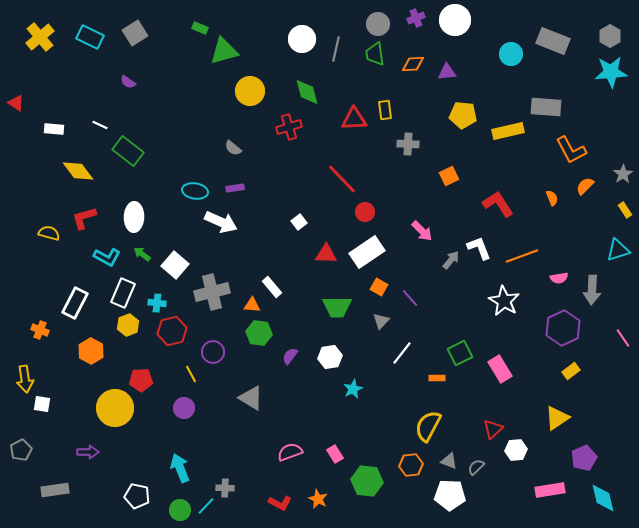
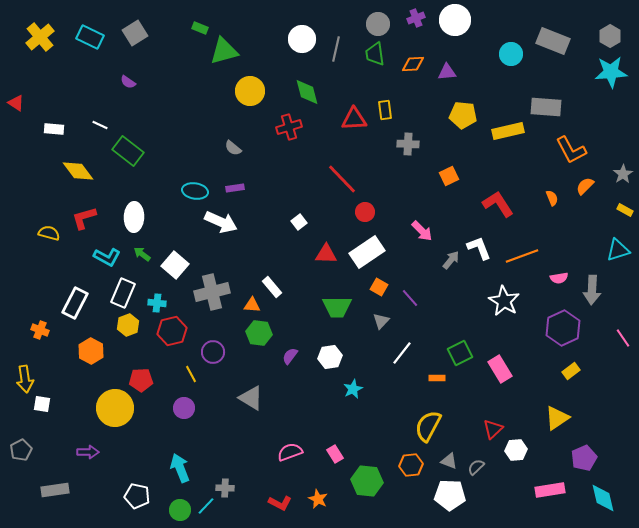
yellow rectangle at (625, 210): rotated 28 degrees counterclockwise
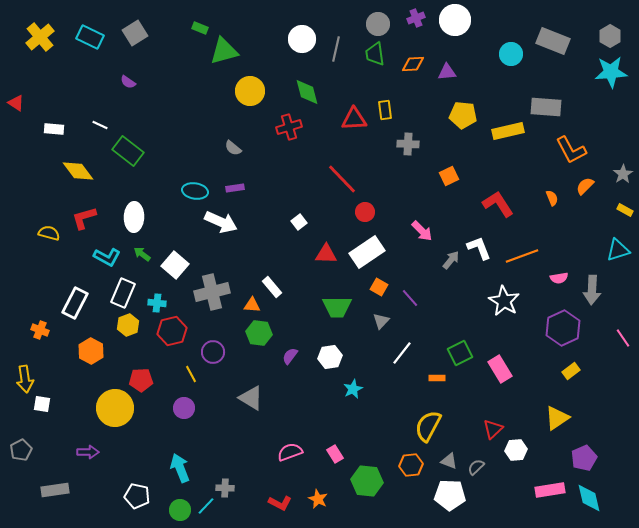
cyan diamond at (603, 498): moved 14 px left
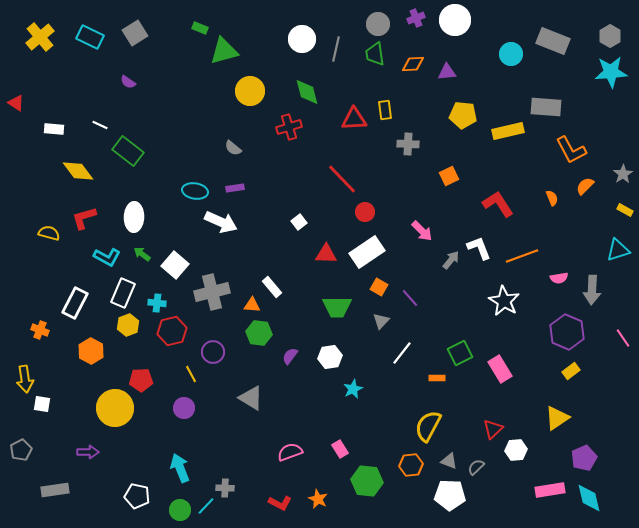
purple hexagon at (563, 328): moved 4 px right, 4 px down; rotated 12 degrees counterclockwise
pink rectangle at (335, 454): moved 5 px right, 5 px up
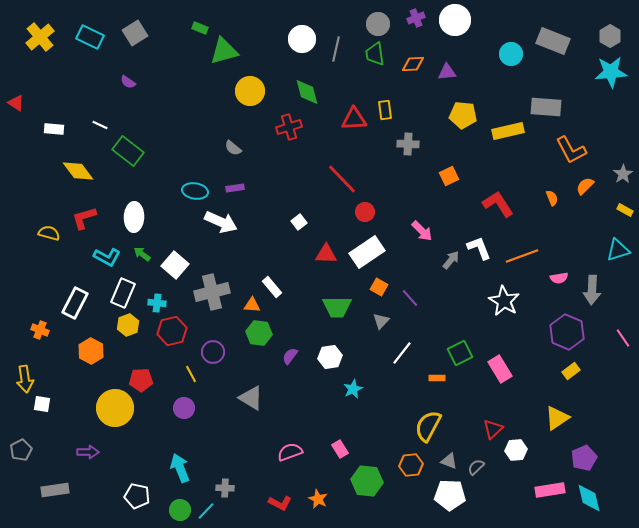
cyan line at (206, 506): moved 5 px down
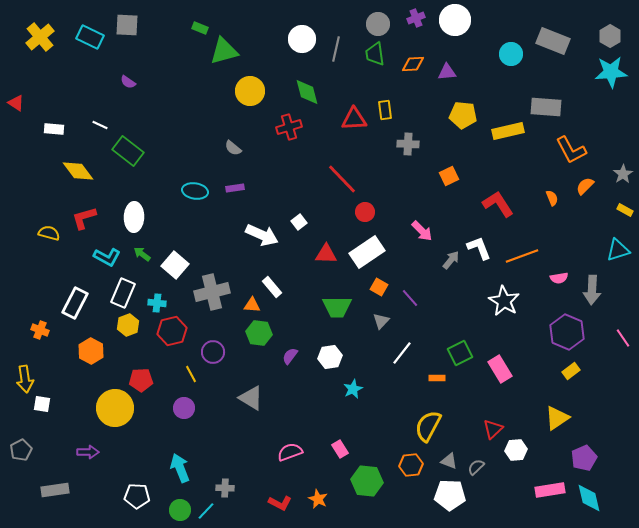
gray square at (135, 33): moved 8 px left, 8 px up; rotated 35 degrees clockwise
white arrow at (221, 222): moved 41 px right, 13 px down
white pentagon at (137, 496): rotated 10 degrees counterclockwise
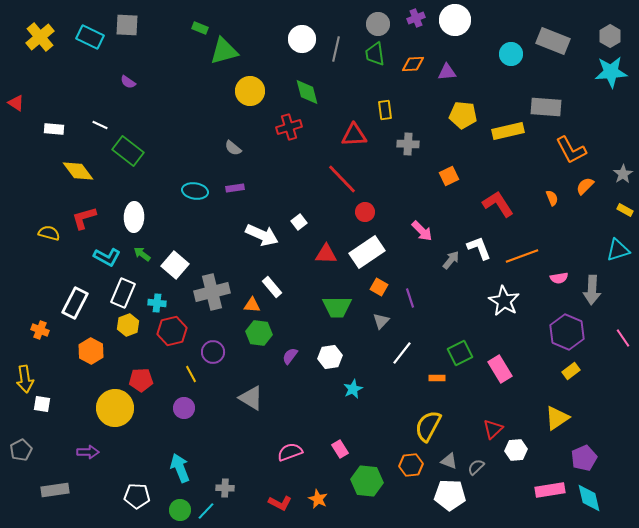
red triangle at (354, 119): moved 16 px down
purple line at (410, 298): rotated 24 degrees clockwise
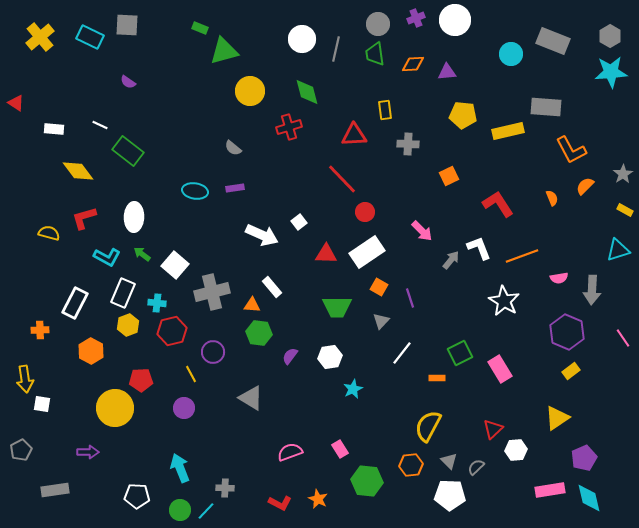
orange cross at (40, 330): rotated 24 degrees counterclockwise
gray triangle at (449, 461): rotated 24 degrees clockwise
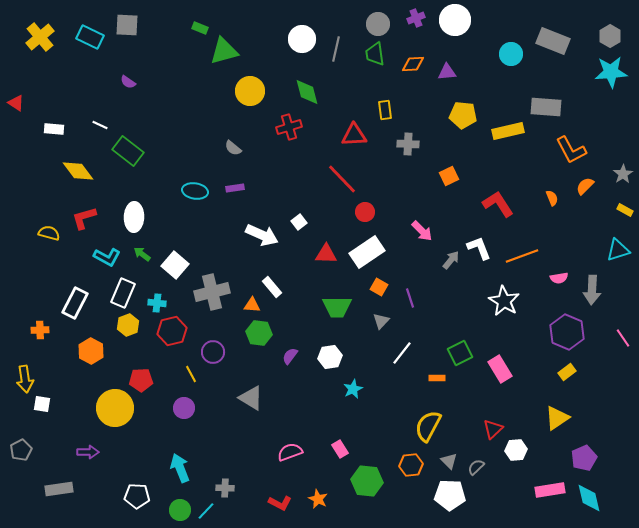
yellow rectangle at (571, 371): moved 4 px left, 1 px down
gray rectangle at (55, 490): moved 4 px right, 1 px up
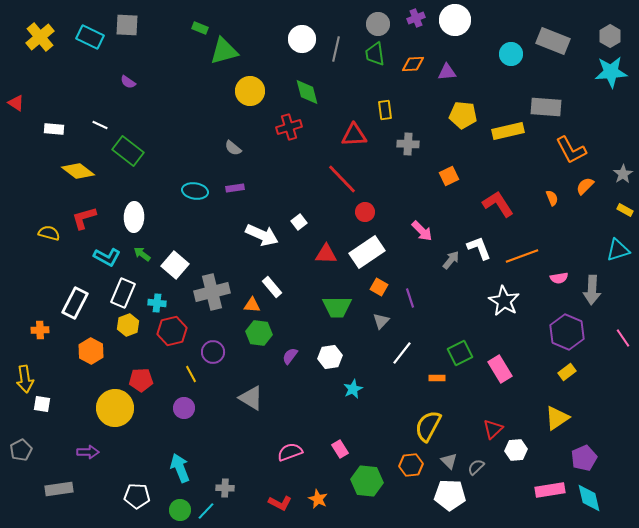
yellow diamond at (78, 171): rotated 16 degrees counterclockwise
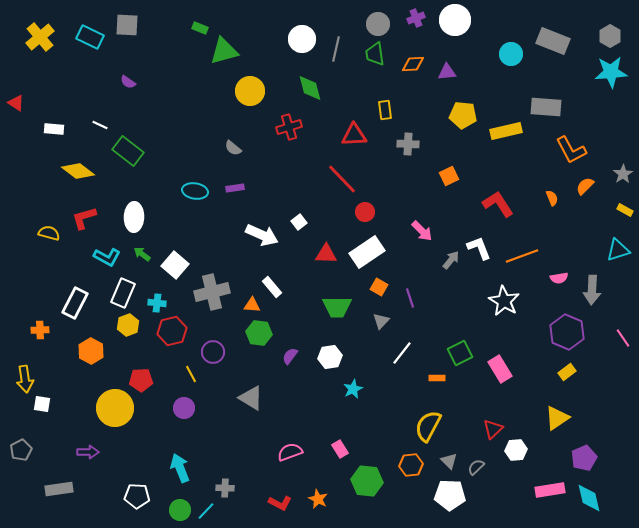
green diamond at (307, 92): moved 3 px right, 4 px up
yellow rectangle at (508, 131): moved 2 px left
